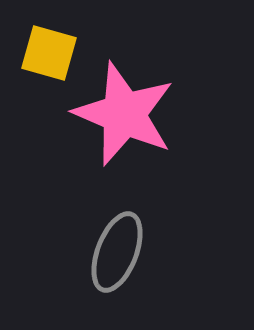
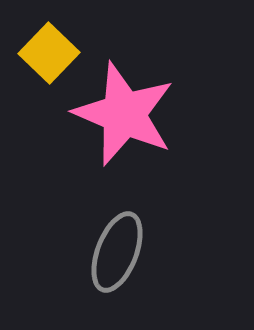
yellow square: rotated 28 degrees clockwise
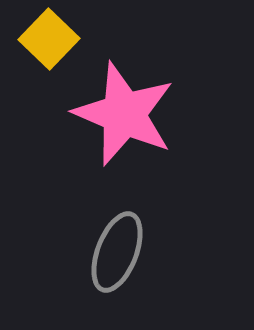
yellow square: moved 14 px up
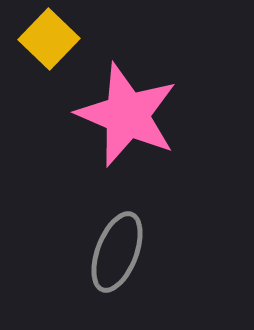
pink star: moved 3 px right, 1 px down
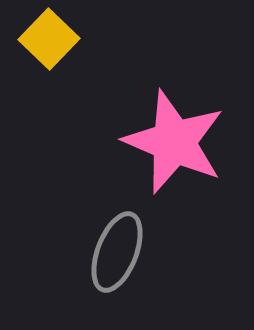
pink star: moved 47 px right, 27 px down
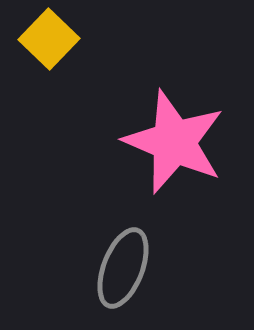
gray ellipse: moved 6 px right, 16 px down
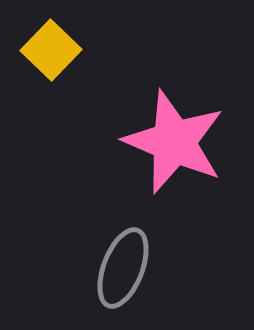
yellow square: moved 2 px right, 11 px down
